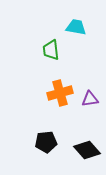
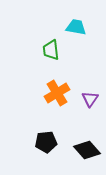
orange cross: moved 3 px left; rotated 15 degrees counterclockwise
purple triangle: rotated 48 degrees counterclockwise
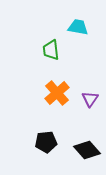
cyan trapezoid: moved 2 px right
orange cross: rotated 10 degrees counterclockwise
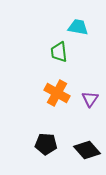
green trapezoid: moved 8 px right, 2 px down
orange cross: rotated 20 degrees counterclockwise
black pentagon: moved 2 px down; rotated 10 degrees clockwise
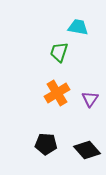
green trapezoid: rotated 25 degrees clockwise
orange cross: rotated 30 degrees clockwise
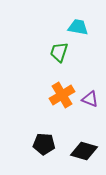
orange cross: moved 5 px right, 2 px down
purple triangle: rotated 42 degrees counterclockwise
black pentagon: moved 2 px left
black diamond: moved 3 px left, 1 px down; rotated 32 degrees counterclockwise
